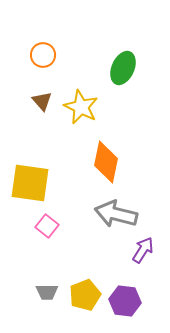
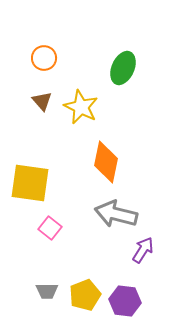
orange circle: moved 1 px right, 3 px down
pink square: moved 3 px right, 2 px down
gray trapezoid: moved 1 px up
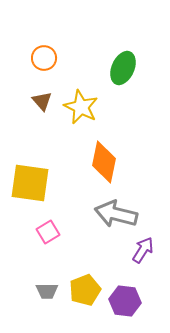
orange diamond: moved 2 px left
pink square: moved 2 px left, 4 px down; rotated 20 degrees clockwise
yellow pentagon: moved 5 px up
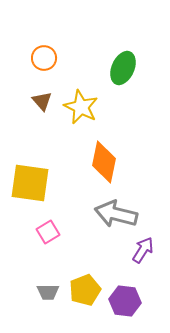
gray trapezoid: moved 1 px right, 1 px down
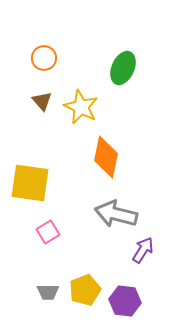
orange diamond: moved 2 px right, 5 px up
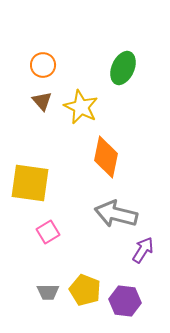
orange circle: moved 1 px left, 7 px down
yellow pentagon: rotated 28 degrees counterclockwise
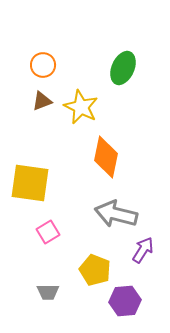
brown triangle: rotated 50 degrees clockwise
yellow pentagon: moved 10 px right, 20 px up
purple hexagon: rotated 12 degrees counterclockwise
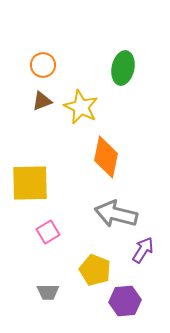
green ellipse: rotated 12 degrees counterclockwise
yellow square: rotated 9 degrees counterclockwise
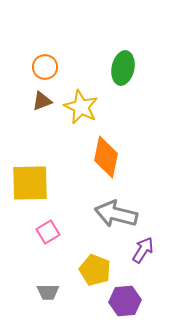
orange circle: moved 2 px right, 2 px down
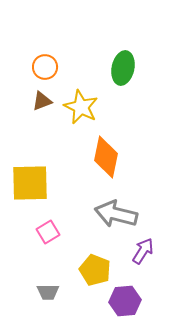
purple arrow: moved 1 px down
